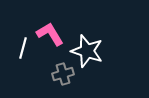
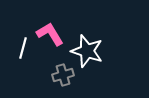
gray cross: moved 1 px down
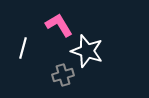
pink L-shape: moved 9 px right, 9 px up
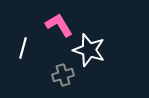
white star: moved 2 px right, 1 px up
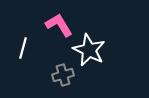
white star: rotated 8 degrees clockwise
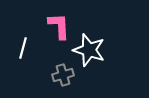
pink L-shape: moved 1 px down; rotated 28 degrees clockwise
white star: rotated 8 degrees counterclockwise
